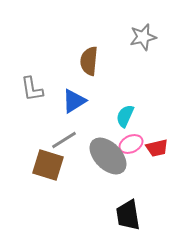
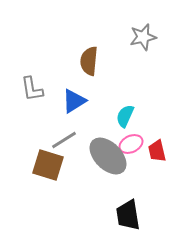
red trapezoid: moved 3 px down; rotated 90 degrees clockwise
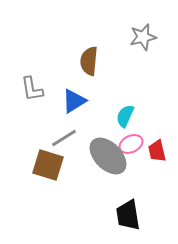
gray line: moved 2 px up
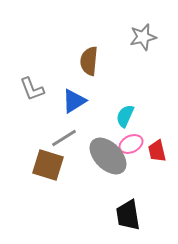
gray L-shape: rotated 12 degrees counterclockwise
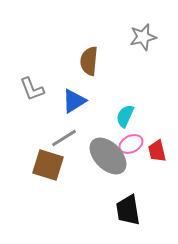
black trapezoid: moved 5 px up
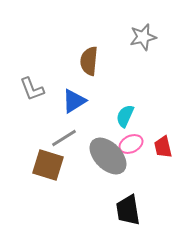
red trapezoid: moved 6 px right, 4 px up
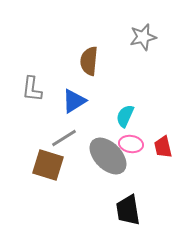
gray L-shape: rotated 28 degrees clockwise
pink ellipse: rotated 35 degrees clockwise
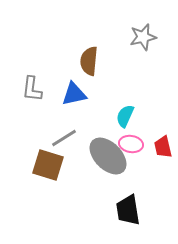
blue triangle: moved 7 px up; rotated 20 degrees clockwise
